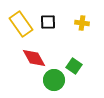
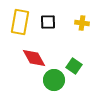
yellow rectangle: moved 1 px left, 2 px up; rotated 45 degrees clockwise
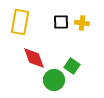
black square: moved 13 px right
red diamond: rotated 10 degrees clockwise
green square: moved 2 px left
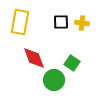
green square: moved 3 px up
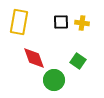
yellow rectangle: moved 1 px left
green square: moved 6 px right, 2 px up
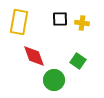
black square: moved 1 px left, 3 px up
red diamond: moved 2 px up
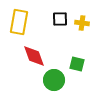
green square: moved 1 px left, 3 px down; rotated 21 degrees counterclockwise
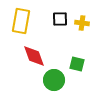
yellow rectangle: moved 2 px right, 1 px up
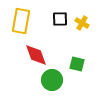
yellow cross: rotated 24 degrees clockwise
red diamond: moved 2 px right, 1 px up
green circle: moved 2 px left
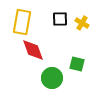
yellow rectangle: moved 1 px right, 1 px down
red diamond: moved 3 px left, 5 px up
green circle: moved 2 px up
